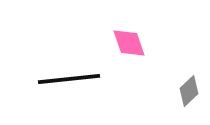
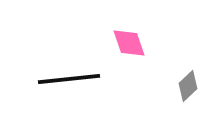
gray diamond: moved 1 px left, 5 px up
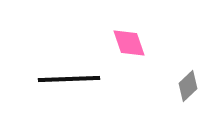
black line: rotated 4 degrees clockwise
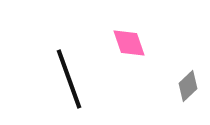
black line: rotated 72 degrees clockwise
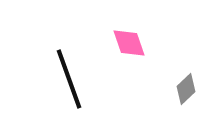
gray diamond: moved 2 px left, 3 px down
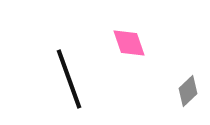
gray diamond: moved 2 px right, 2 px down
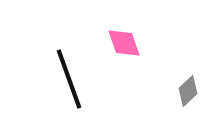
pink diamond: moved 5 px left
